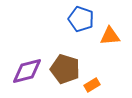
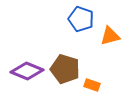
orange triangle: rotated 10 degrees counterclockwise
purple diamond: rotated 36 degrees clockwise
orange rectangle: rotated 49 degrees clockwise
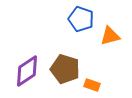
purple diamond: rotated 56 degrees counterclockwise
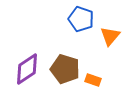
orange triangle: rotated 35 degrees counterclockwise
purple diamond: moved 2 px up
orange rectangle: moved 1 px right, 5 px up
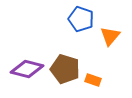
purple diamond: rotated 48 degrees clockwise
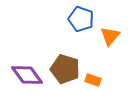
purple diamond: moved 6 px down; rotated 40 degrees clockwise
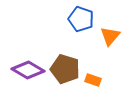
purple diamond: moved 1 px right, 5 px up; rotated 24 degrees counterclockwise
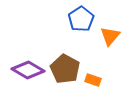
blue pentagon: rotated 20 degrees clockwise
brown pentagon: rotated 12 degrees clockwise
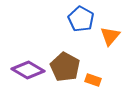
blue pentagon: rotated 10 degrees counterclockwise
brown pentagon: moved 2 px up
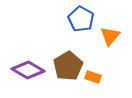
brown pentagon: moved 3 px right, 1 px up; rotated 12 degrees clockwise
orange rectangle: moved 3 px up
